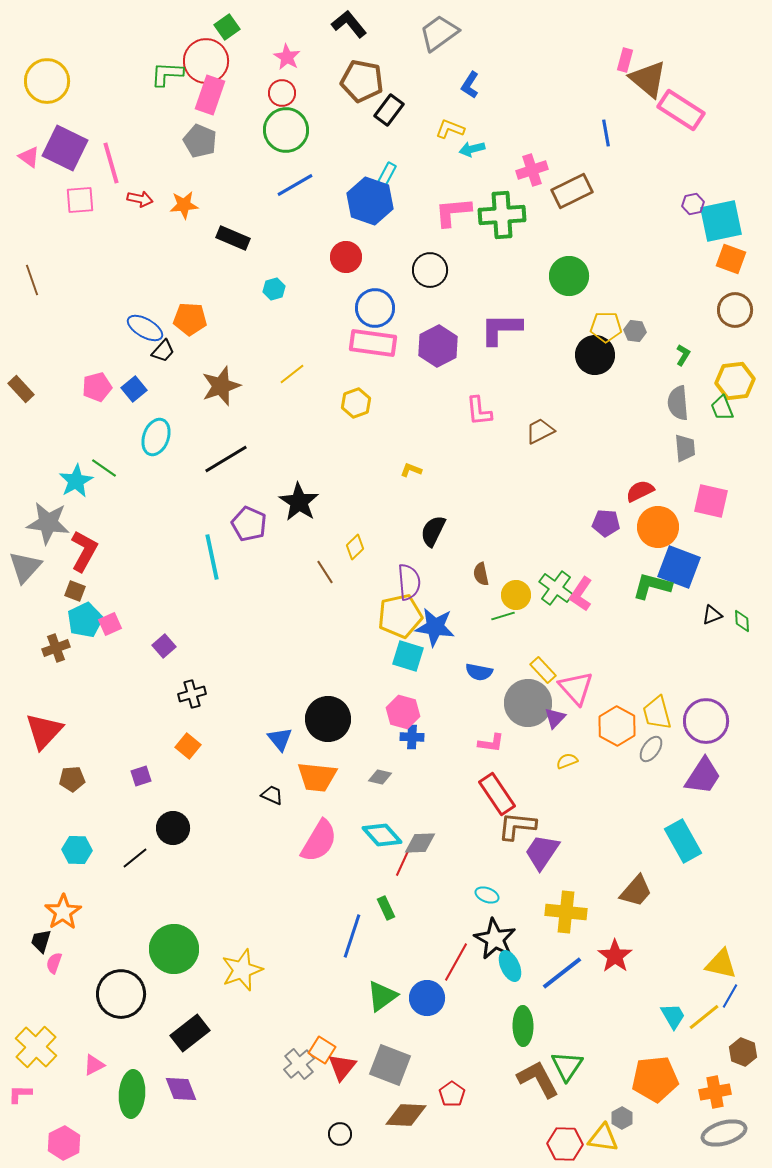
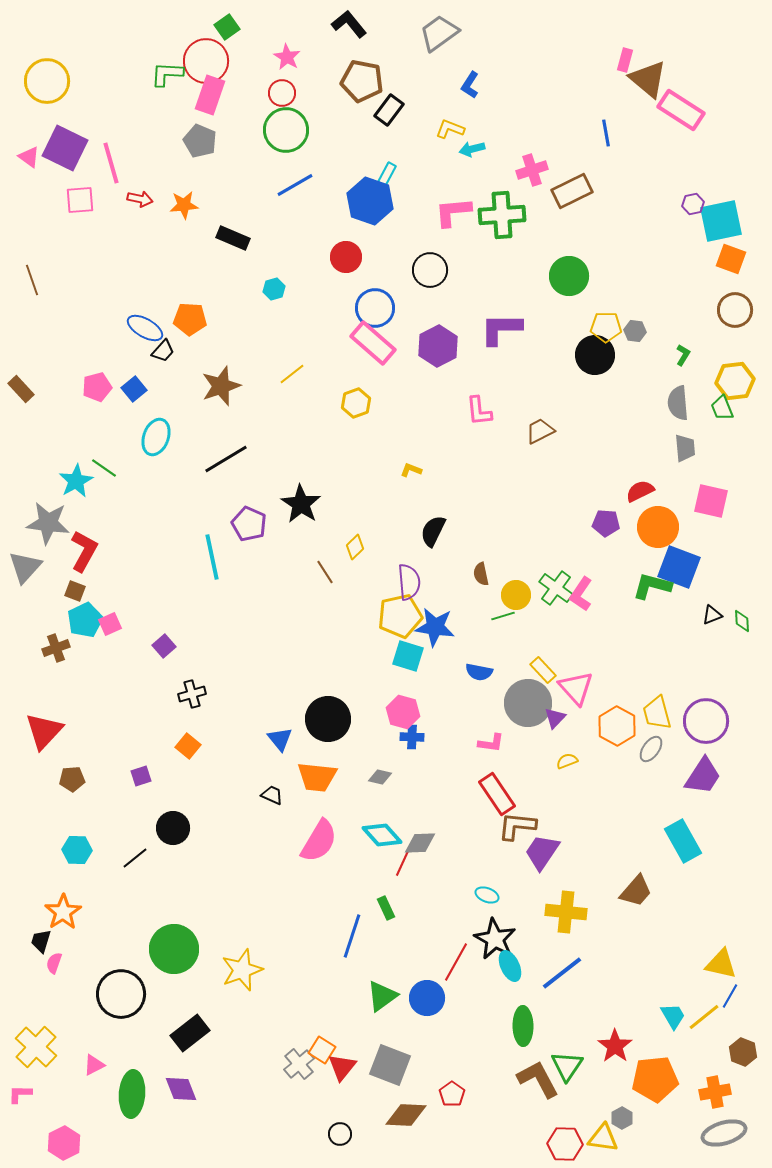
pink rectangle at (373, 343): rotated 33 degrees clockwise
black star at (299, 502): moved 2 px right, 2 px down
red star at (615, 956): moved 90 px down
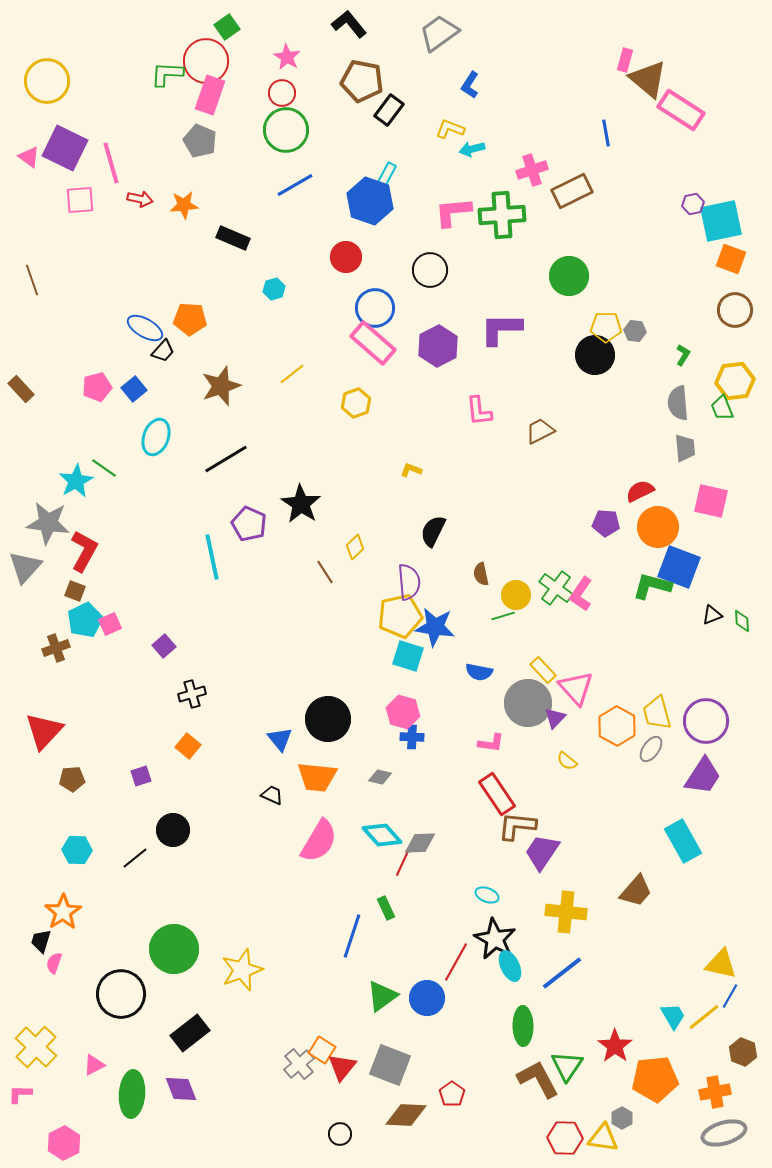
yellow semicircle at (567, 761): rotated 120 degrees counterclockwise
black circle at (173, 828): moved 2 px down
red hexagon at (565, 1144): moved 6 px up
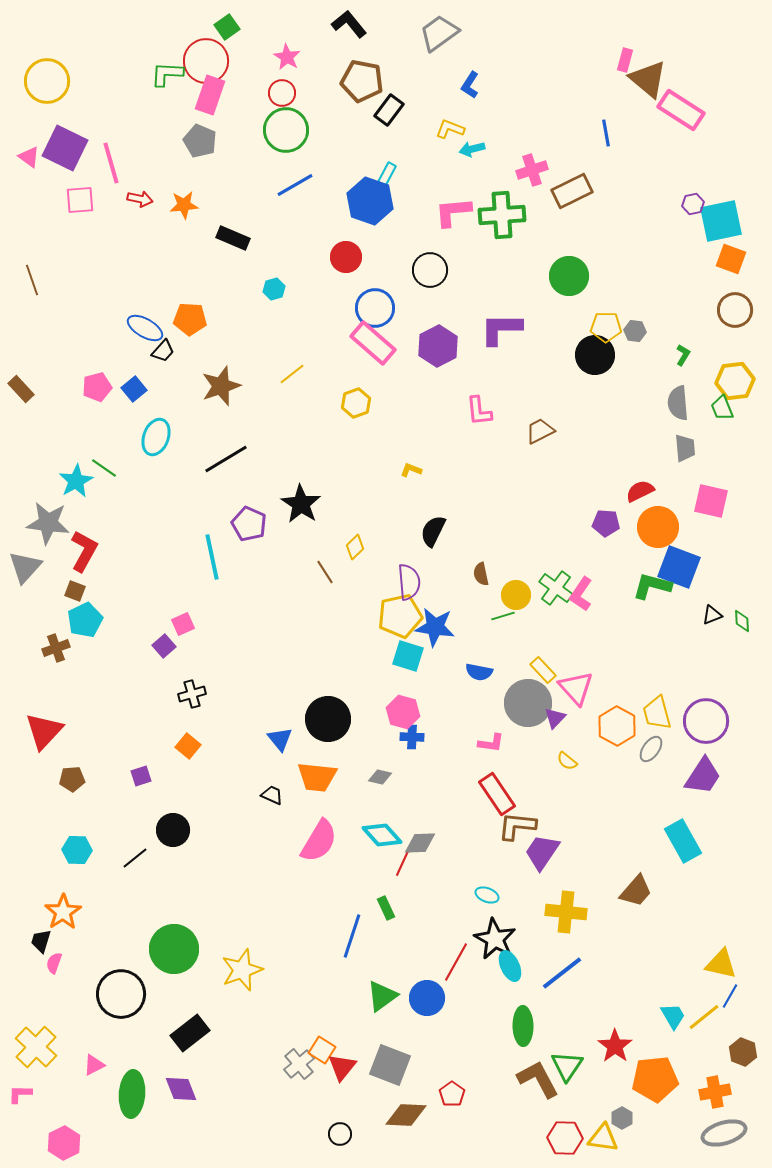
pink square at (110, 624): moved 73 px right
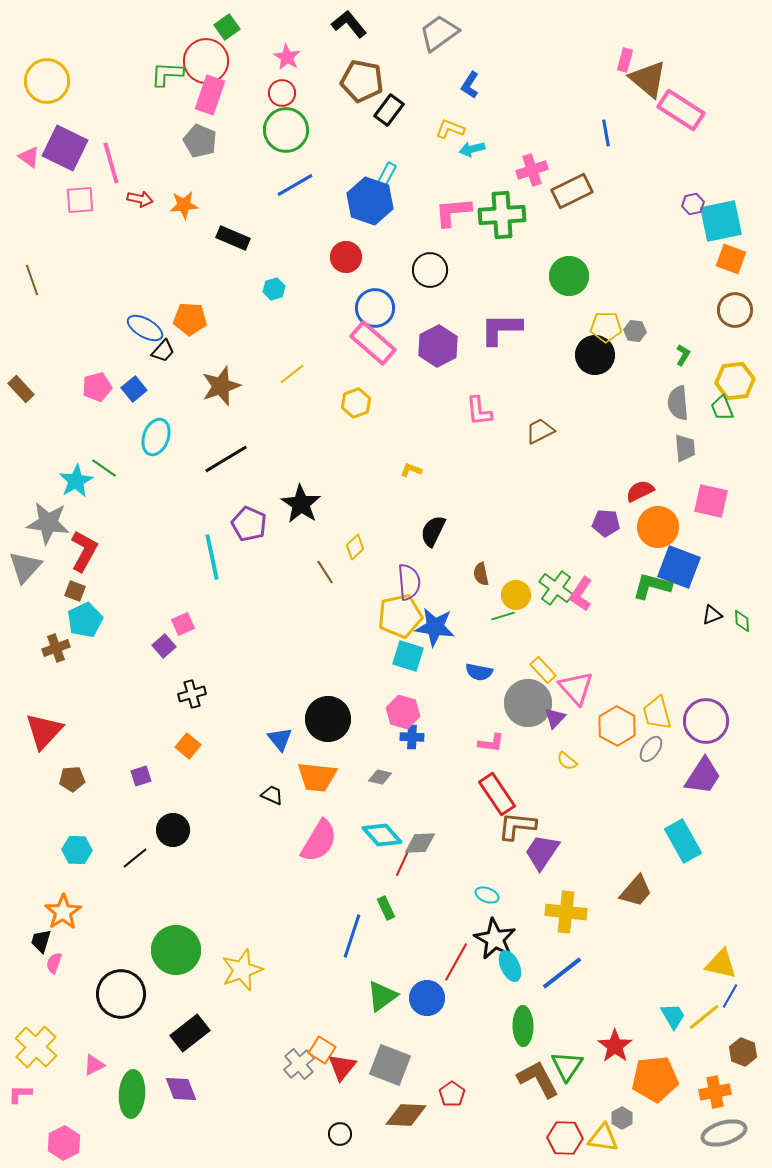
green circle at (174, 949): moved 2 px right, 1 px down
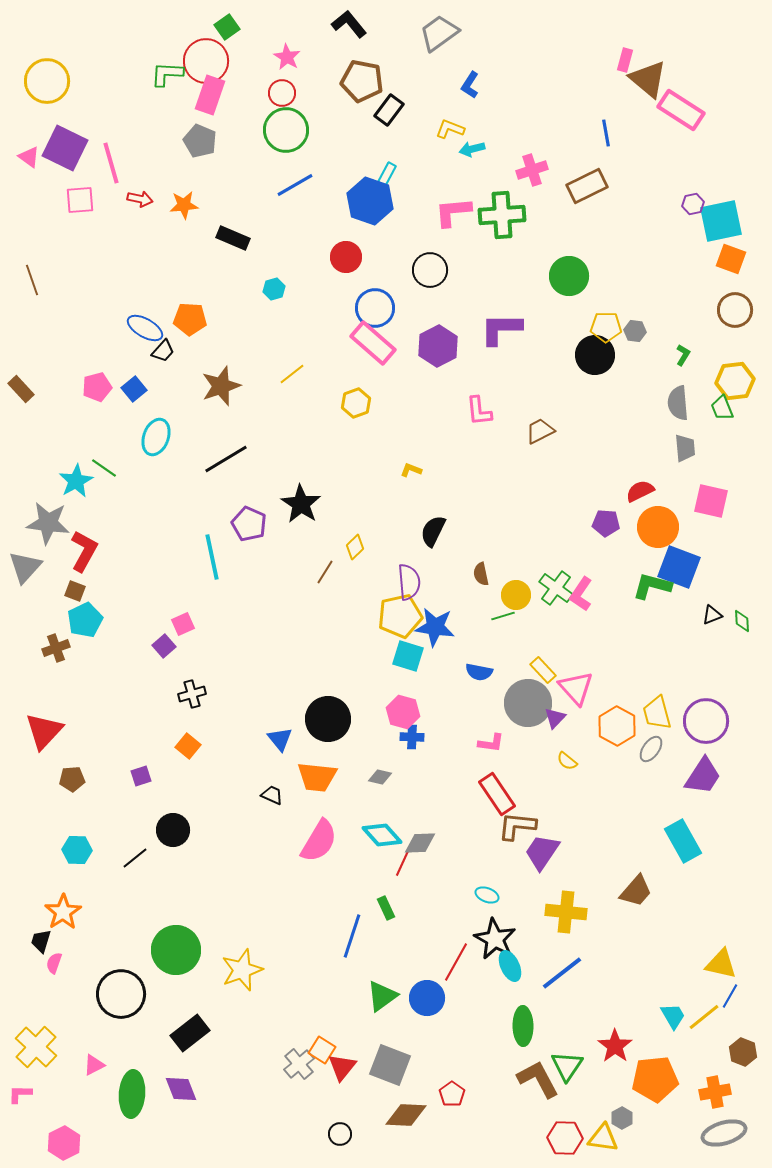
brown rectangle at (572, 191): moved 15 px right, 5 px up
brown line at (325, 572): rotated 65 degrees clockwise
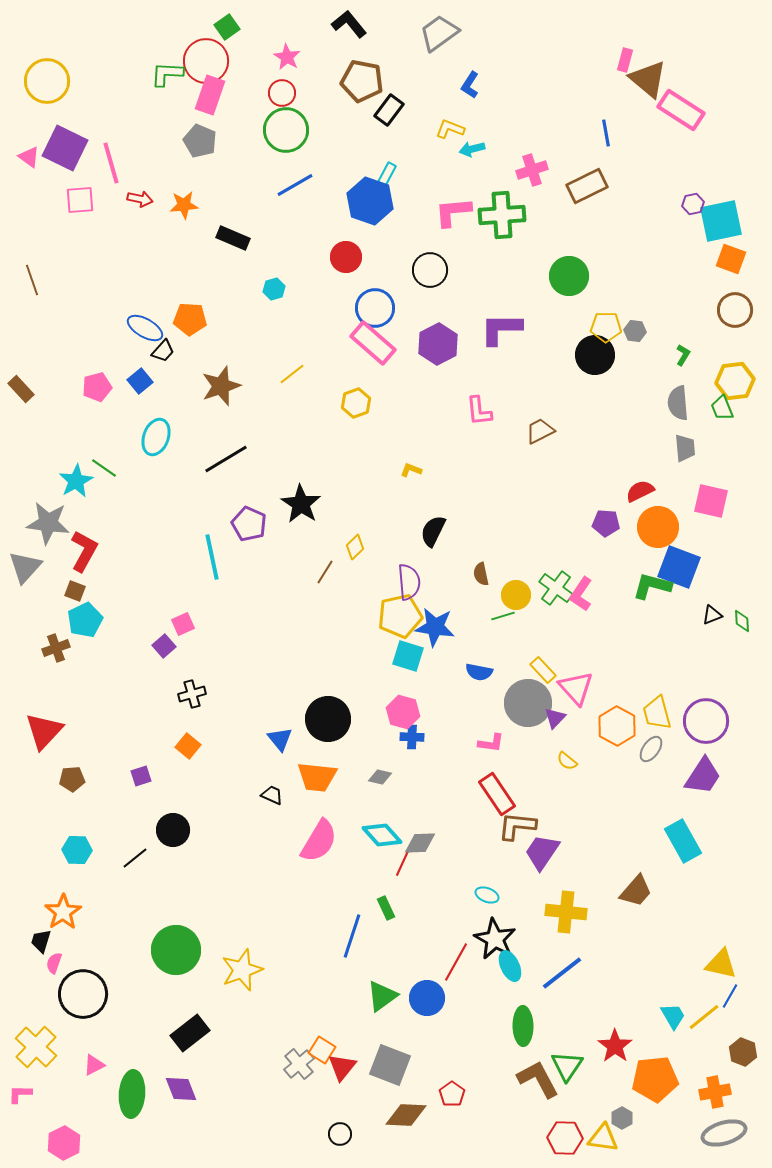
purple hexagon at (438, 346): moved 2 px up
blue square at (134, 389): moved 6 px right, 8 px up
black circle at (121, 994): moved 38 px left
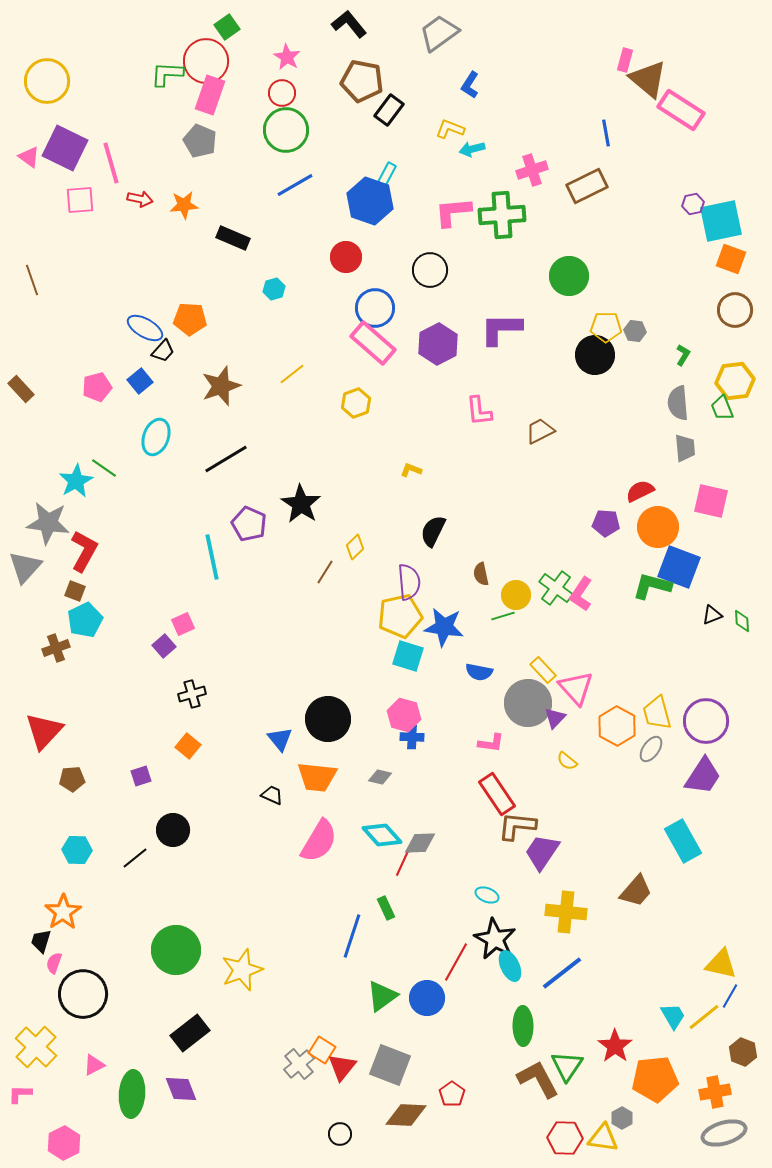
blue star at (435, 627): moved 9 px right
pink hexagon at (403, 712): moved 1 px right, 3 px down
